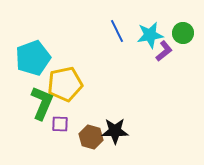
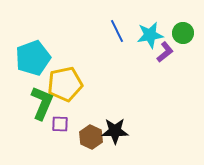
purple L-shape: moved 1 px right, 1 px down
brown hexagon: rotated 10 degrees clockwise
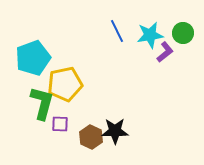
green L-shape: rotated 8 degrees counterclockwise
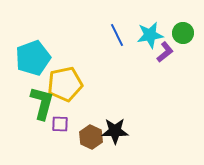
blue line: moved 4 px down
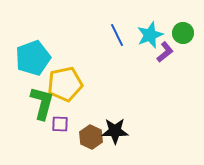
cyan star: rotated 12 degrees counterclockwise
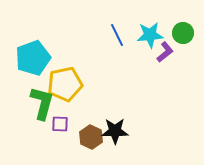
cyan star: rotated 16 degrees clockwise
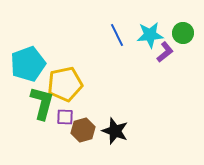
cyan pentagon: moved 5 px left, 6 px down
purple square: moved 5 px right, 7 px up
black star: rotated 20 degrees clockwise
brown hexagon: moved 8 px left, 7 px up; rotated 20 degrees clockwise
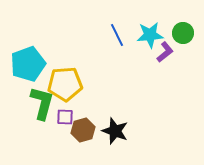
yellow pentagon: rotated 8 degrees clockwise
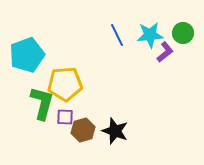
cyan pentagon: moved 1 px left, 9 px up
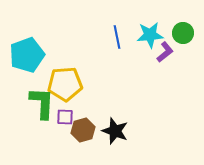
blue line: moved 2 px down; rotated 15 degrees clockwise
green L-shape: rotated 12 degrees counterclockwise
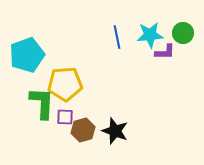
purple L-shape: rotated 40 degrees clockwise
